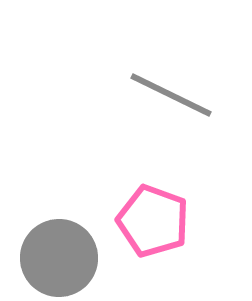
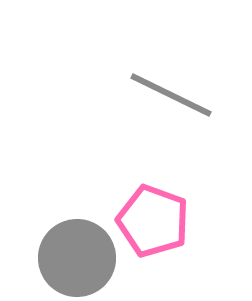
gray circle: moved 18 px right
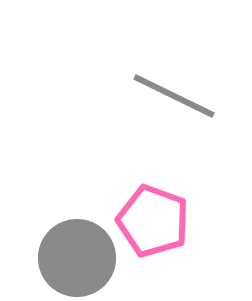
gray line: moved 3 px right, 1 px down
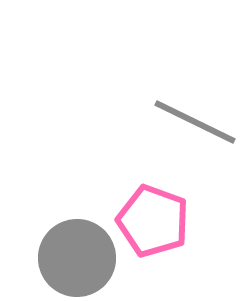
gray line: moved 21 px right, 26 px down
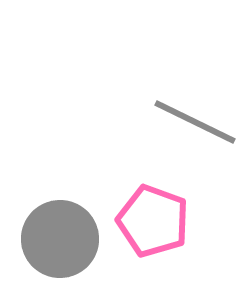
gray circle: moved 17 px left, 19 px up
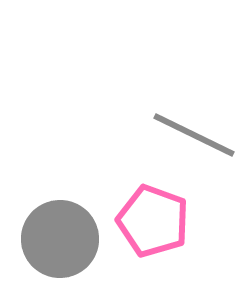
gray line: moved 1 px left, 13 px down
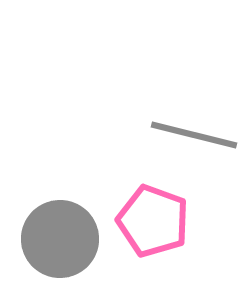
gray line: rotated 12 degrees counterclockwise
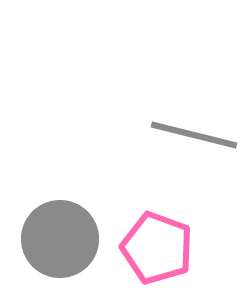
pink pentagon: moved 4 px right, 27 px down
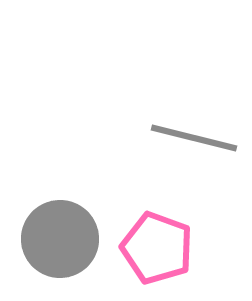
gray line: moved 3 px down
